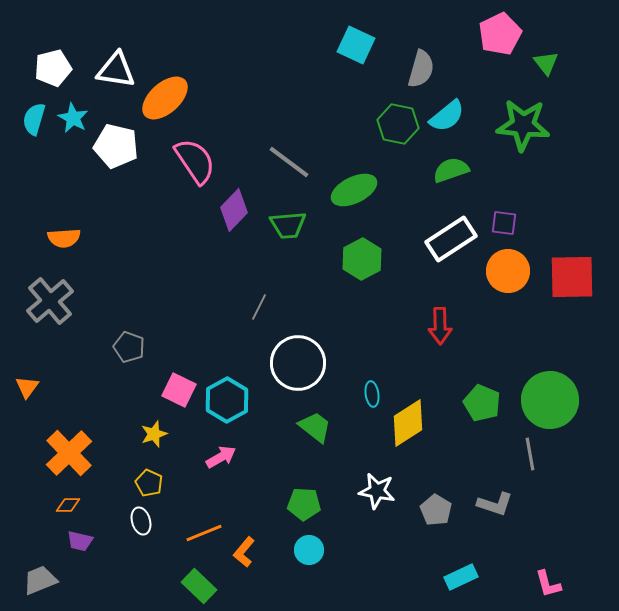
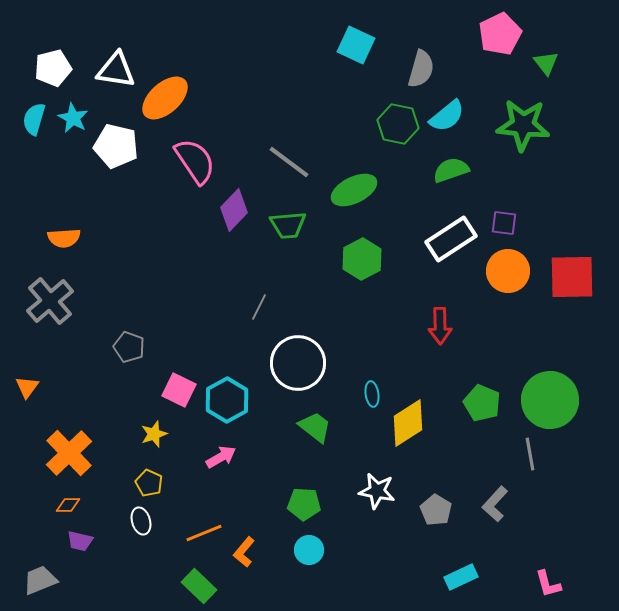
gray L-shape at (495, 504): rotated 114 degrees clockwise
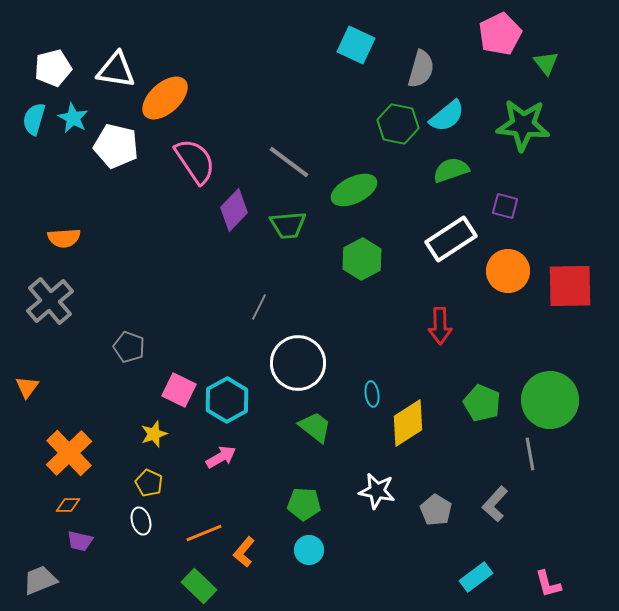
purple square at (504, 223): moved 1 px right, 17 px up; rotated 8 degrees clockwise
red square at (572, 277): moved 2 px left, 9 px down
cyan rectangle at (461, 577): moved 15 px right; rotated 12 degrees counterclockwise
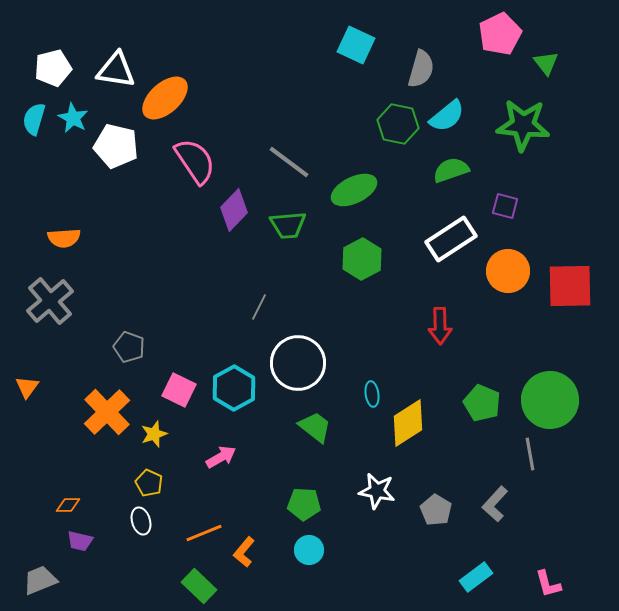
cyan hexagon at (227, 400): moved 7 px right, 12 px up
orange cross at (69, 453): moved 38 px right, 41 px up
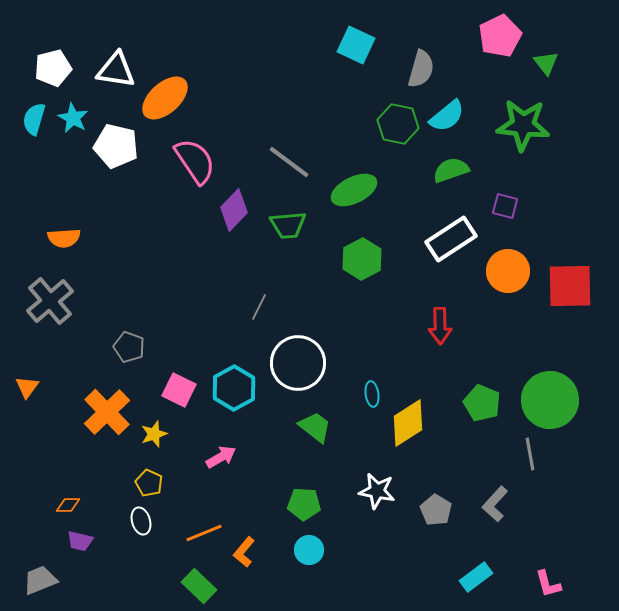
pink pentagon at (500, 34): moved 2 px down
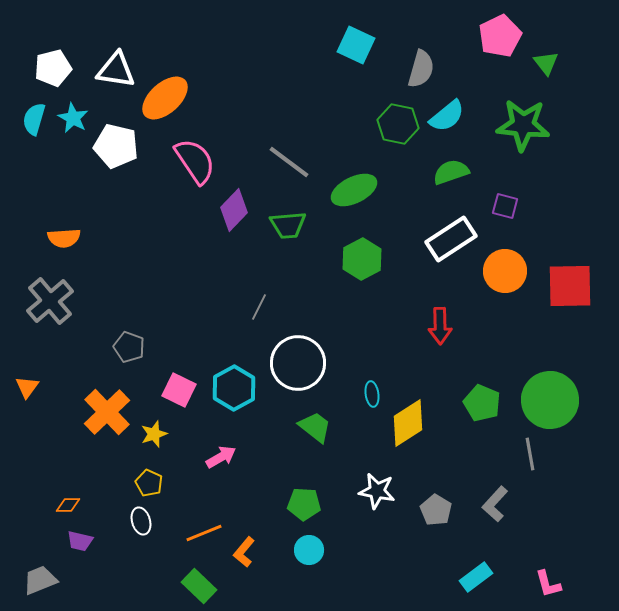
green semicircle at (451, 170): moved 2 px down
orange circle at (508, 271): moved 3 px left
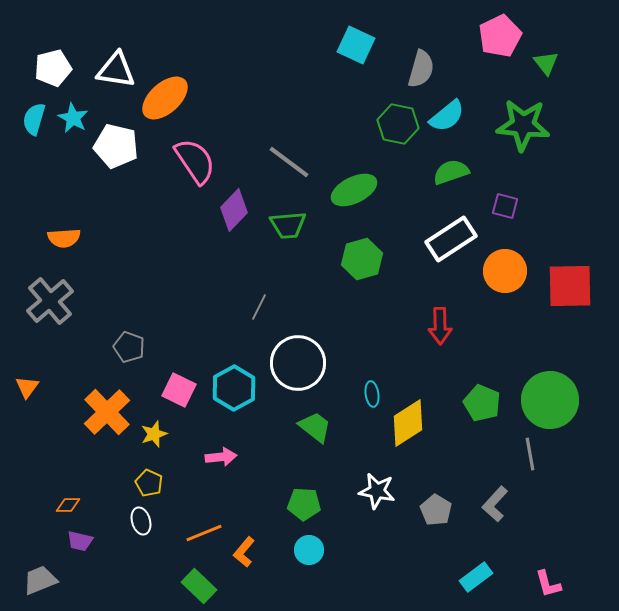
green hexagon at (362, 259): rotated 12 degrees clockwise
pink arrow at (221, 457): rotated 24 degrees clockwise
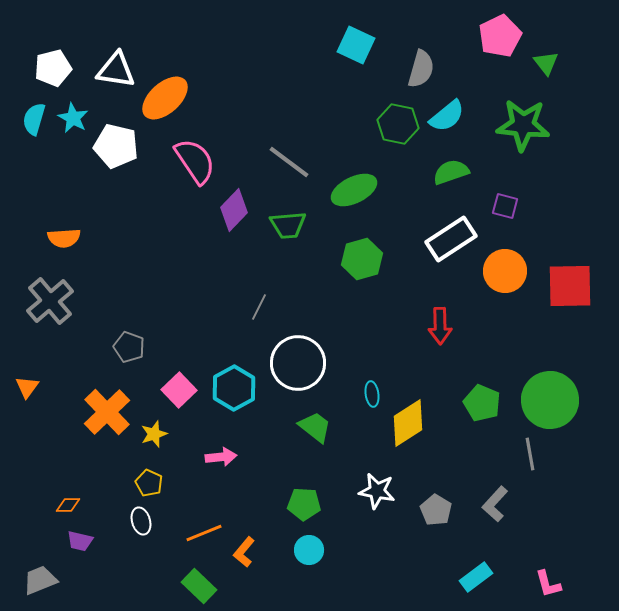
pink square at (179, 390): rotated 20 degrees clockwise
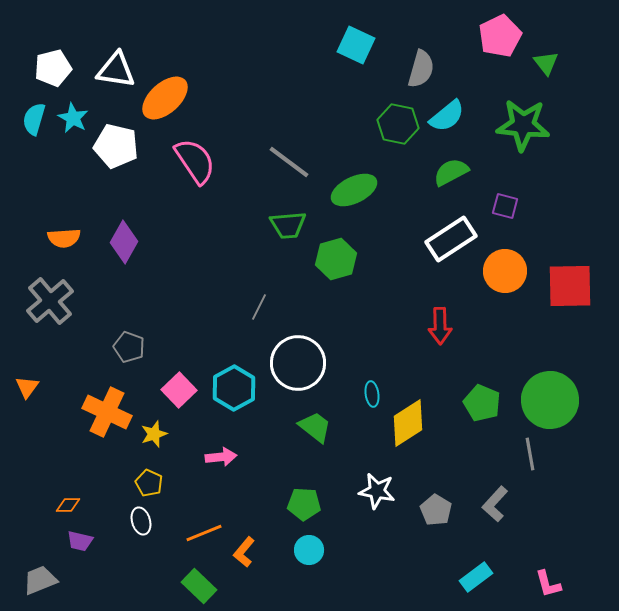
green semicircle at (451, 172): rotated 9 degrees counterclockwise
purple diamond at (234, 210): moved 110 px left, 32 px down; rotated 15 degrees counterclockwise
green hexagon at (362, 259): moved 26 px left
orange cross at (107, 412): rotated 21 degrees counterclockwise
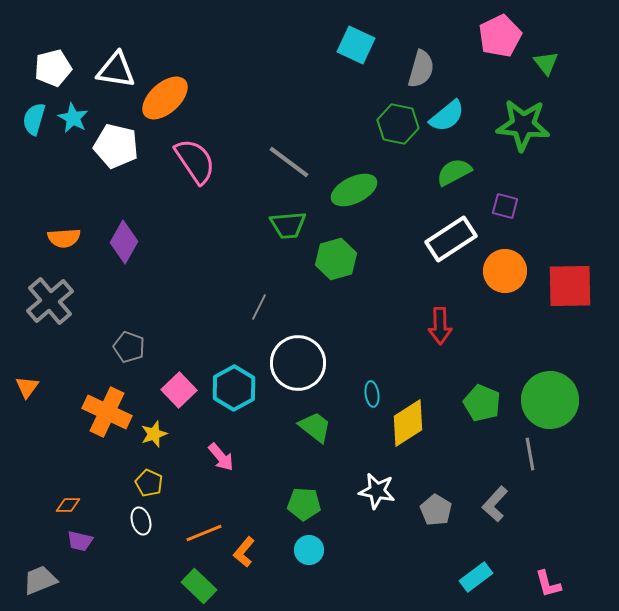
green semicircle at (451, 172): moved 3 px right
pink arrow at (221, 457): rotated 56 degrees clockwise
